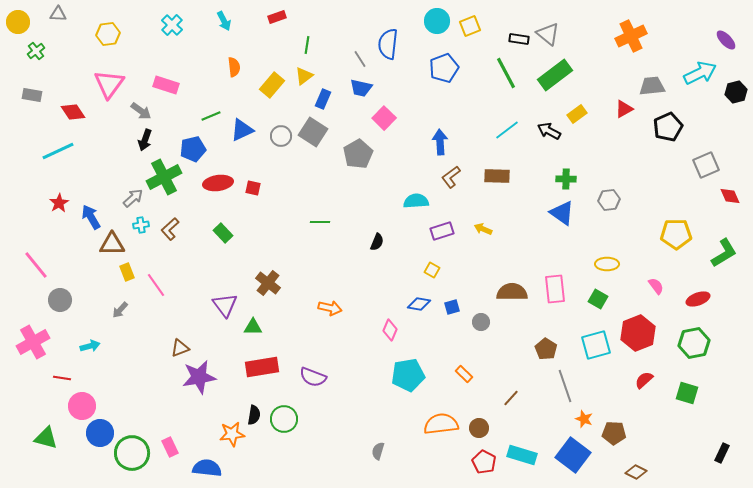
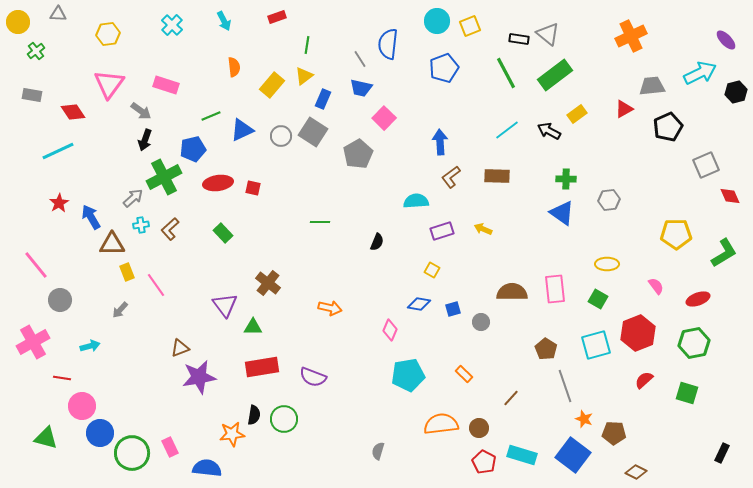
blue square at (452, 307): moved 1 px right, 2 px down
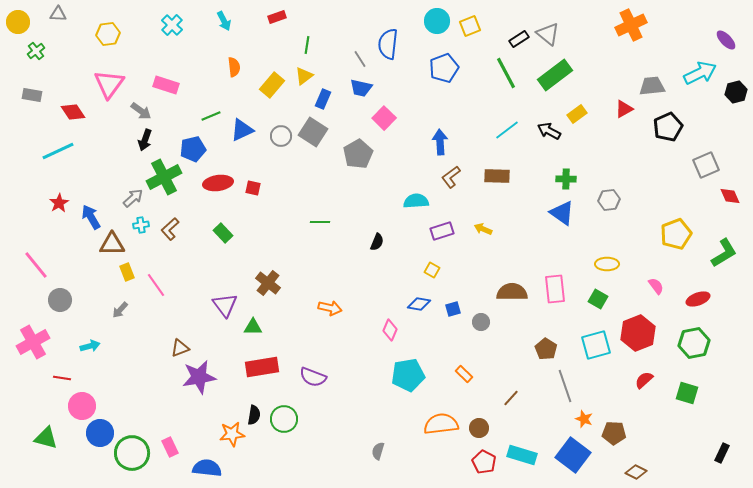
orange cross at (631, 36): moved 11 px up
black rectangle at (519, 39): rotated 42 degrees counterclockwise
yellow pentagon at (676, 234): rotated 20 degrees counterclockwise
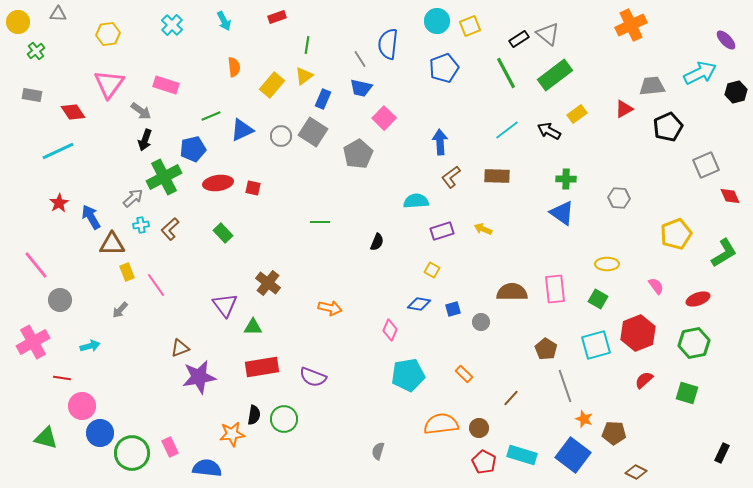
gray hexagon at (609, 200): moved 10 px right, 2 px up; rotated 10 degrees clockwise
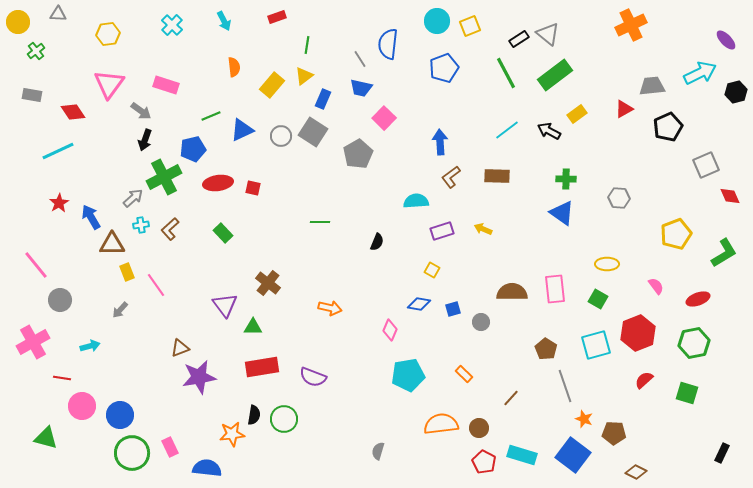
blue circle at (100, 433): moved 20 px right, 18 px up
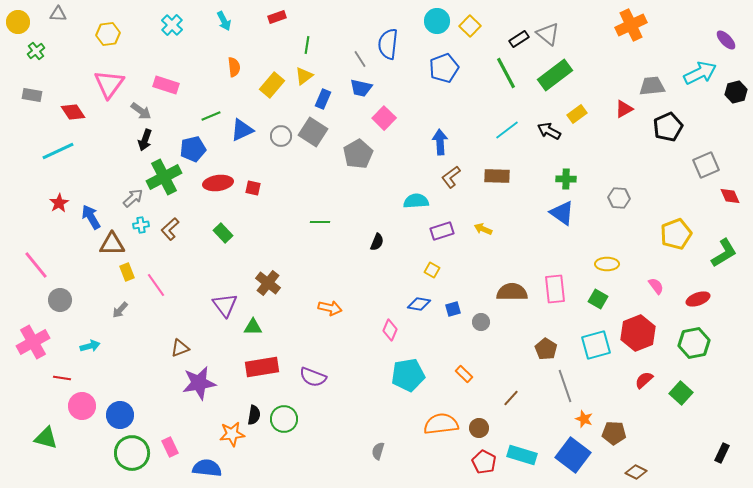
yellow square at (470, 26): rotated 25 degrees counterclockwise
purple star at (199, 377): moved 6 px down
green square at (687, 393): moved 6 px left; rotated 25 degrees clockwise
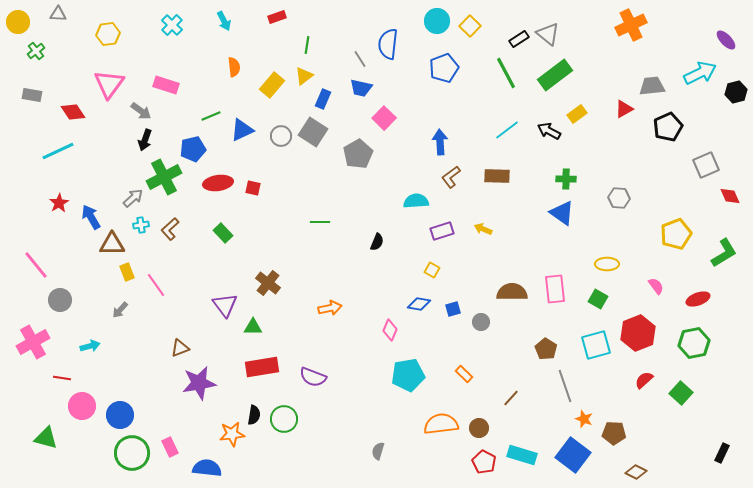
orange arrow at (330, 308): rotated 25 degrees counterclockwise
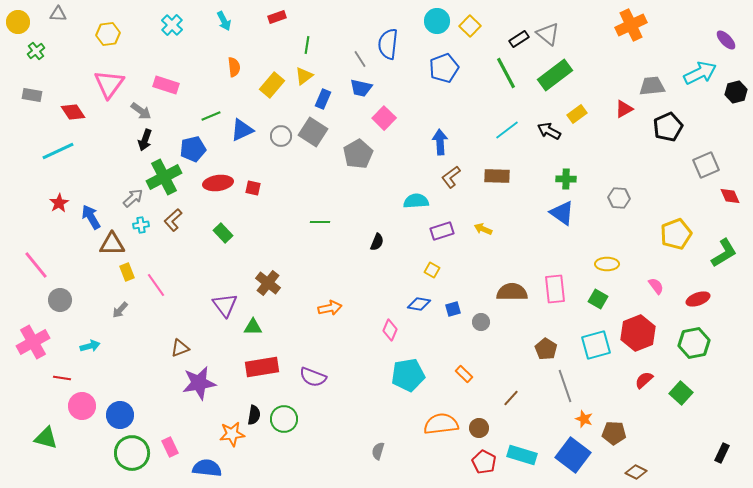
brown L-shape at (170, 229): moved 3 px right, 9 px up
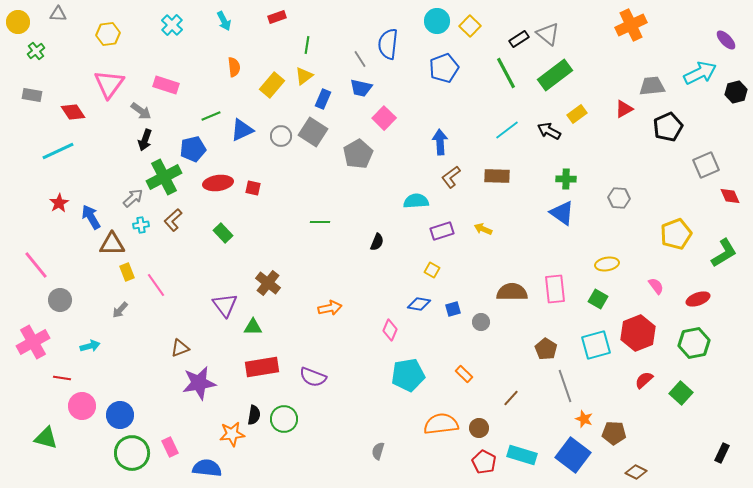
yellow ellipse at (607, 264): rotated 10 degrees counterclockwise
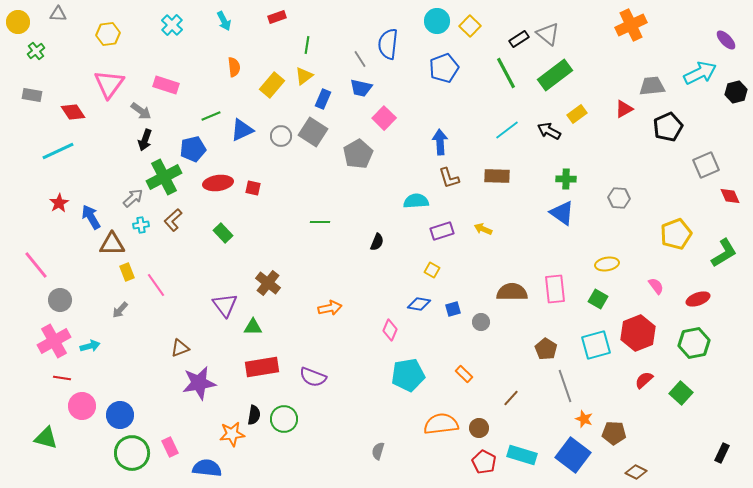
brown L-shape at (451, 177): moved 2 px left, 1 px down; rotated 70 degrees counterclockwise
pink cross at (33, 342): moved 21 px right, 1 px up
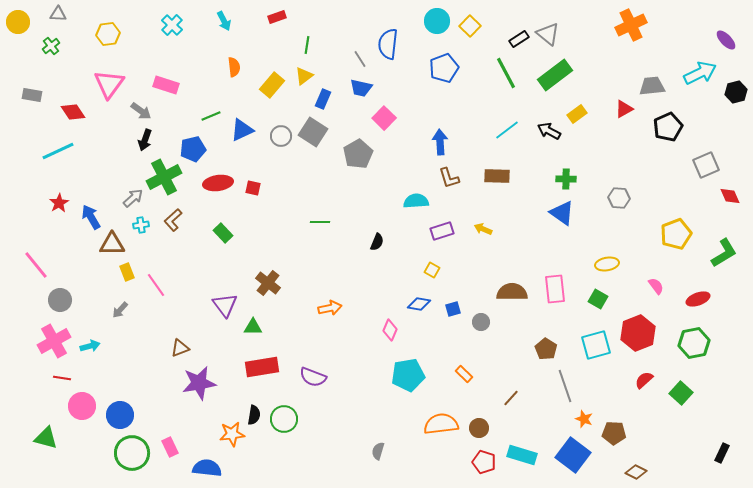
green cross at (36, 51): moved 15 px right, 5 px up
red pentagon at (484, 462): rotated 10 degrees counterclockwise
